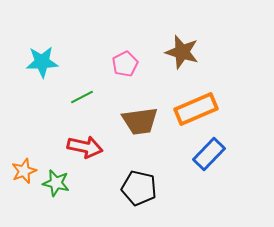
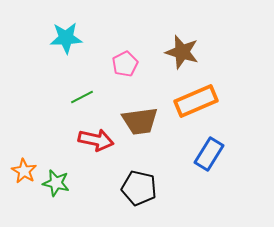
cyan star: moved 24 px right, 24 px up
orange rectangle: moved 8 px up
red arrow: moved 11 px right, 7 px up
blue rectangle: rotated 12 degrees counterclockwise
orange star: rotated 20 degrees counterclockwise
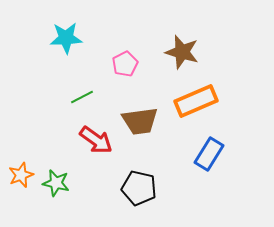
red arrow: rotated 24 degrees clockwise
orange star: moved 3 px left, 4 px down; rotated 20 degrees clockwise
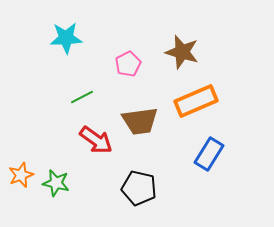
pink pentagon: moved 3 px right
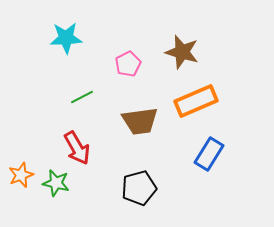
red arrow: moved 19 px left, 8 px down; rotated 24 degrees clockwise
black pentagon: rotated 28 degrees counterclockwise
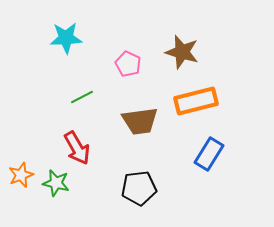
pink pentagon: rotated 20 degrees counterclockwise
orange rectangle: rotated 9 degrees clockwise
black pentagon: rotated 8 degrees clockwise
